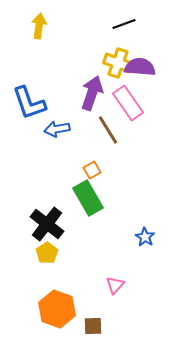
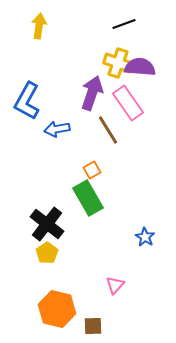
blue L-shape: moved 2 px left, 2 px up; rotated 48 degrees clockwise
orange hexagon: rotated 6 degrees counterclockwise
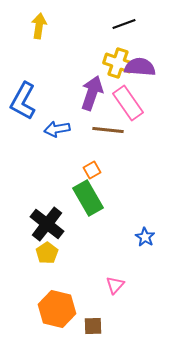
blue L-shape: moved 4 px left
brown line: rotated 52 degrees counterclockwise
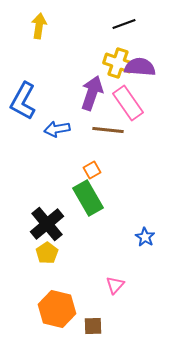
black cross: rotated 12 degrees clockwise
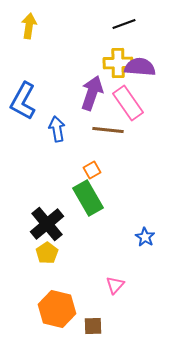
yellow arrow: moved 10 px left
yellow cross: rotated 20 degrees counterclockwise
blue arrow: rotated 90 degrees clockwise
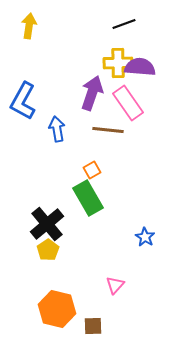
yellow pentagon: moved 1 px right, 3 px up
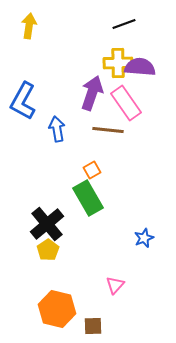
pink rectangle: moved 2 px left
blue star: moved 1 px left, 1 px down; rotated 18 degrees clockwise
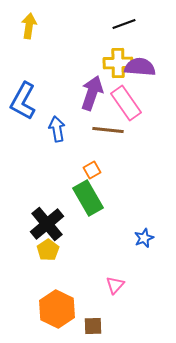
orange hexagon: rotated 12 degrees clockwise
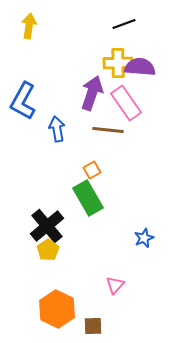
black cross: moved 2 px down
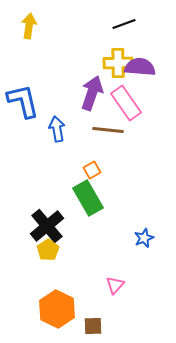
blue L-shape: rotated 138 degrees clockwise
